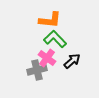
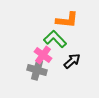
orange L-shape: moved 17 px right
pink cross: moved 4 px left, 3 px up
gray cross: rotated 30 degrees clockwise
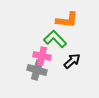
pink cross: moved 1 px left, 1 px down; rotated 24 degrees counterclockwise
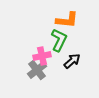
green L-shape: moved 4 px right, 1 px down; rotated 70 degrees clockwise
pink cross: rotated 24 degrees counterclockwise
gray cross: rotated 36 degrees clockwise
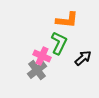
green L-shape: moved 3 px down
pink cross: rotated 36 degrees clockwise
black arrow: moved 11 px right, 3 px up
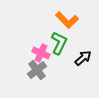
orange L-shape: rotated 40 degrees clockwise
pink cross: moved 1 px left, 3 px up
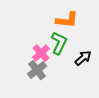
orange L-shape: rotated 40 degrees counterclockwise
pink cross: rotated 24 degrees clockwise
